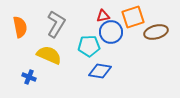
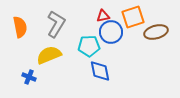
yellow semicircle: rotated 45 degrees counterclockwise
blue diamond: rotated 70 degrees clockwise
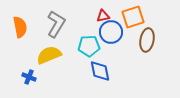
brown ellipse: moved 9 px left, 8 px down; rotated 65 degrees counterclockwise
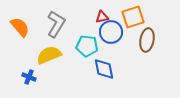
red triangle: moved 1 px left, 1 px down
orange semicircle: rotated 30 degrees counterclockwise
cyan pentagon: moved 2 px left; rotated 10 degrees clockwise
blue diamond: moved 4 px right, 2 px up
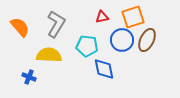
blue circle: moved 11 px right, 8 px down
brown ellipse: rotated 15 degrees clockwise
yellow semicircle: rotated 25 degrees clockwise
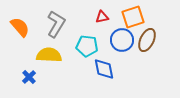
blue cross: rotated 24 degrees clockwise
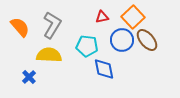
orange square: rotated 25 degrees counterclockwise
gray L-shape: moved 4 px left, 1 px down
brown ellipse: rotated 65 degrees counterclockwise
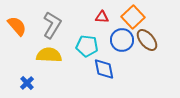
red triangle: rotated 16 degrees clockwise
orange semicircle: moved 3 px left, 1 px up
blue cross: moved 2 px left, 6 px down
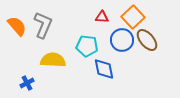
gray L-shape: moved 9 px left; rotated 8 degrees counterclockwise
yellow semicircle: moved 4 px right, 5 px down
blue cross: rotated 16 degrees clockwise
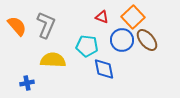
red triangle: rotated 16 degrees clockwise
gray L-shape: moved 3 px right
blue cross: rotated 16 degrees clockwise
